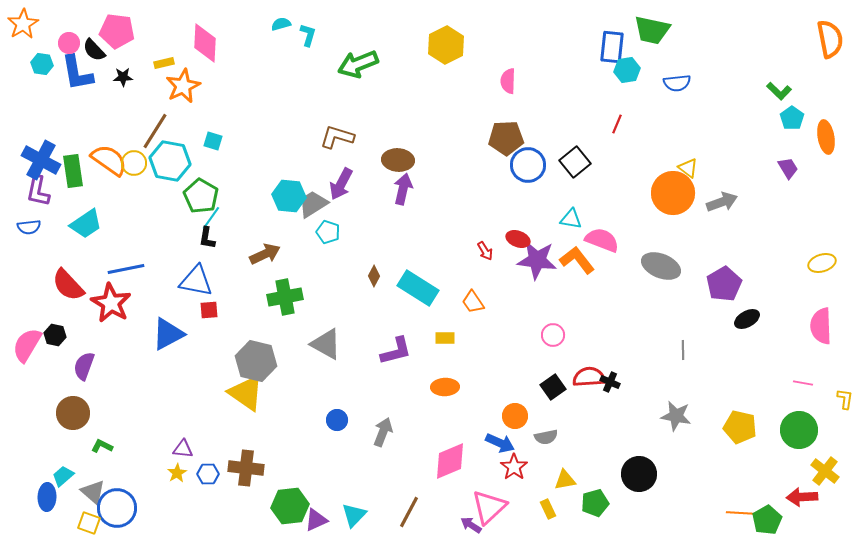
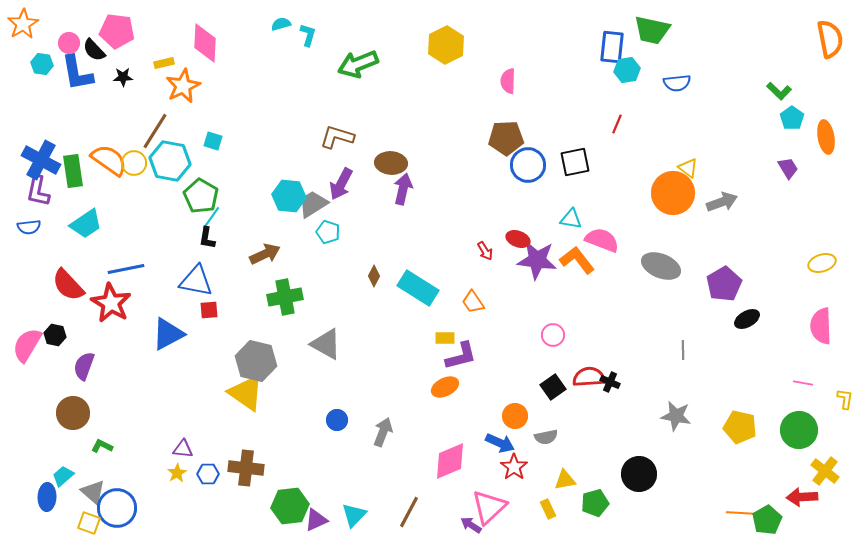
brown ellipse at (398, 160): moved 7 px left, 3 px down
black square at (575, 162): rotated 28 degrees clockwise
purple L-shape at (396, 351): moved 65 px right, 5 px down
orange ellipse at (445, 387): rotated 24 degrees counterclockwise
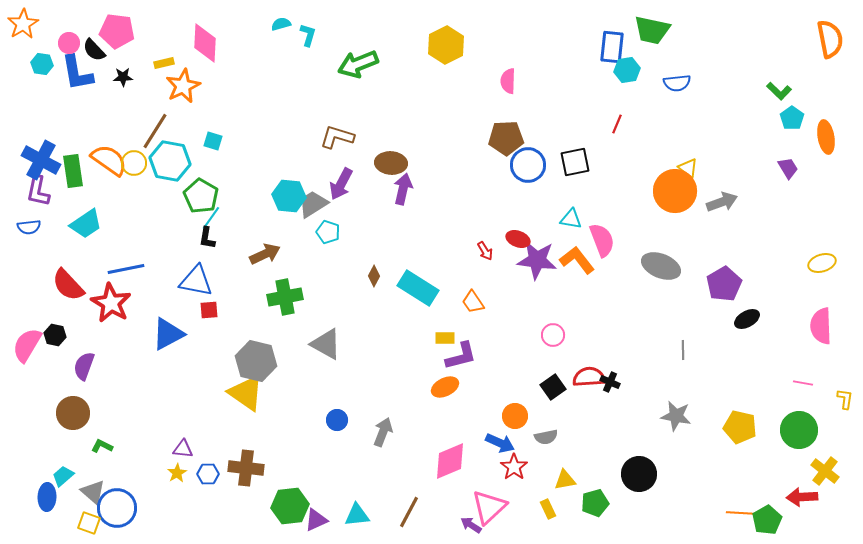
orange circle at (673, 193): moved 2 px right, 2 px up
pink semicircle at (602, 240): rotated 48 degrees clockwise
cyan triangle at (354, 515): moved 3 px right; rotated 40 degrees clockwise
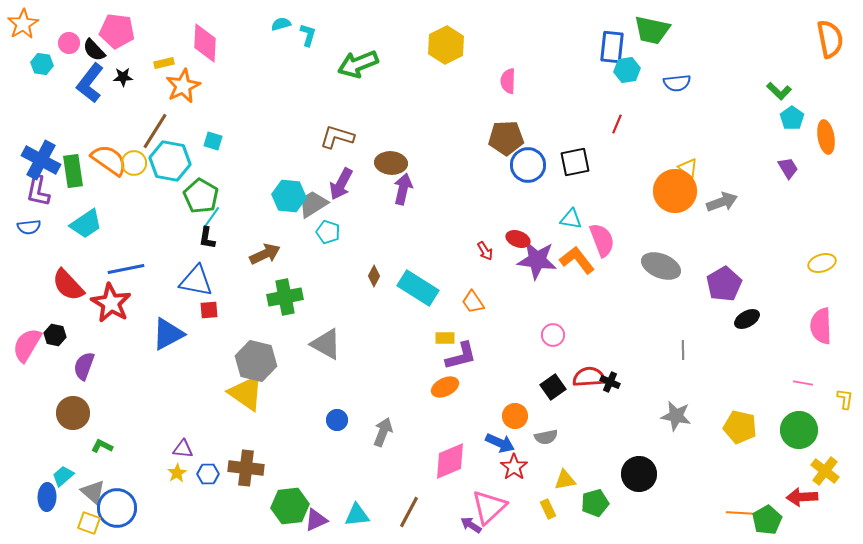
blue L-shape at (77, 73): moved 13 px right, 10 px down; rotated 48 degrees clockwise
